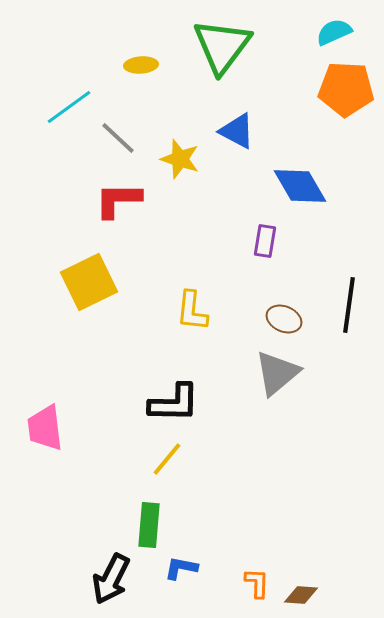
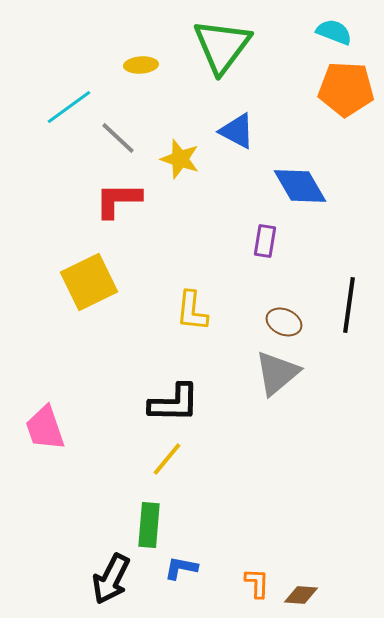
cyan semicircle: rotated 45 degrees clockwise
brown ellipse: moved 3 px down
pink trapezoid: rotated 12 degrees counterclockwise
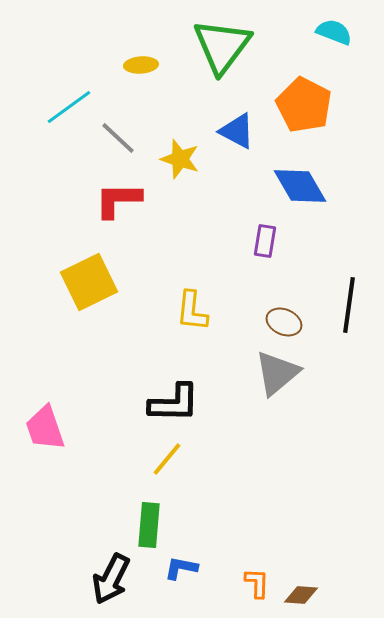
orange pentagon: moved 42 px left, 16 px down; rotated 24 degrees clockwise
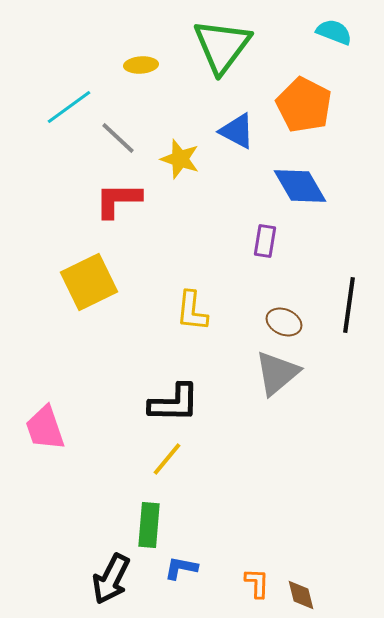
brown diamond: rotated 72 degrees clockwise
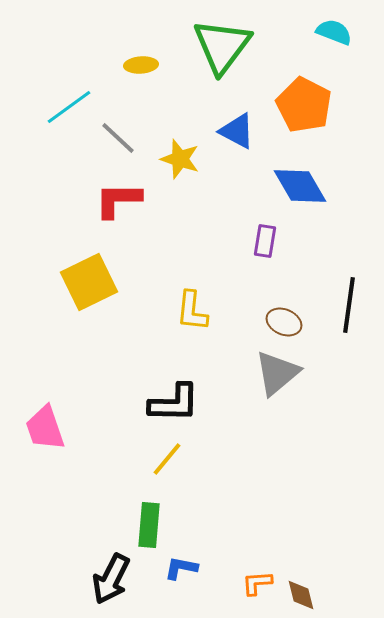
orange L-shape: rotated 96 degrees counterclockwise
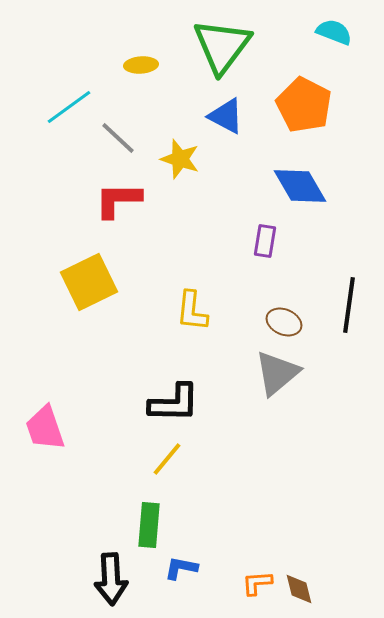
blue triangle: moved 11 px left, 15 px up
black arrow: rotated 30 degrees counterclockwise
brown diamond: moved 2 px left, 6 px up
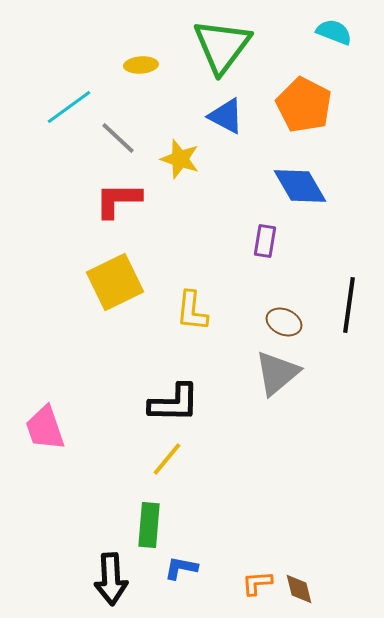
yellow square: moved 26 px right
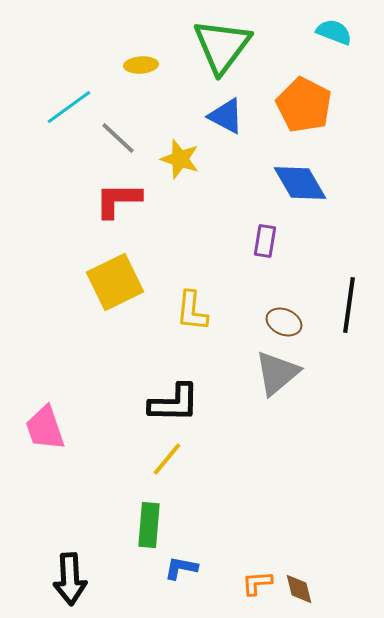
blue diamond: moved 3 px up
black arrow: moved 41 px left
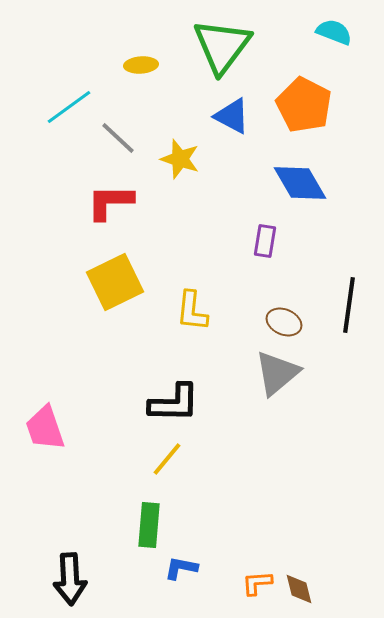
blue triangle: moved 6 px right
red L-shape: moved 8 px left, 2 px down
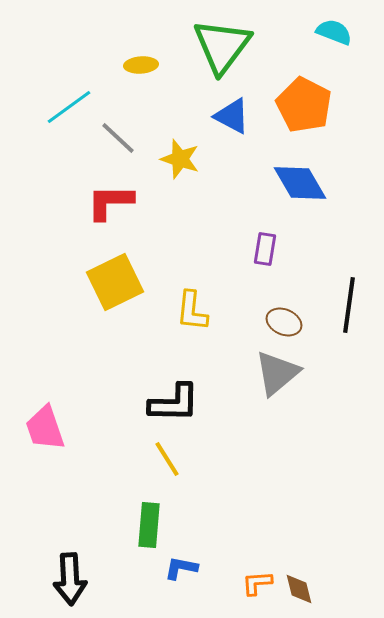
purple rectangle: moved 8 px down
yellow line: rotated 72 degrees counterclockwise
